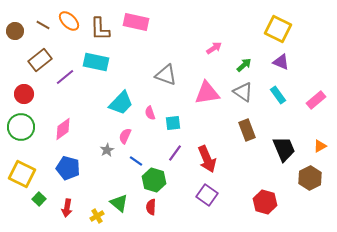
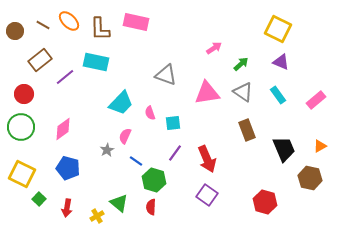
green arrow at (244, 65): moved 3 px left, 1 px up
brown hexagon at (310, 178): rotated 20 degrees counterclockwise
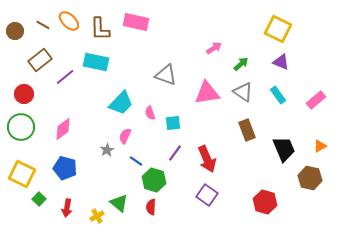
blue pentagon at (68, 168): moved 3 px left
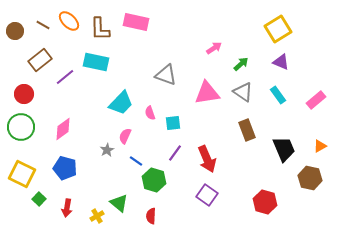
yellow square at (278, 29): rotated 32 degrees clockwise
red semicircle at (151, 207): moved 9 px down
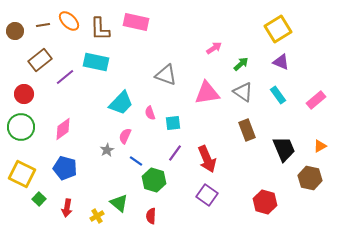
brown line at (43, 25): rotated 40 degrees counterclockwise
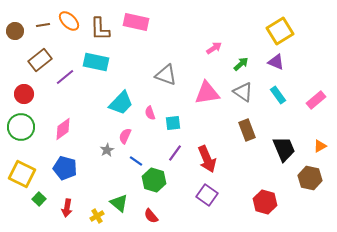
yellow square at (278, 29): moved 2 px right, 2 px down
purple triangle at (281, 62): moved 5 px left
red semicircle at (151, 216): rotated 42 degrees counterclockwise
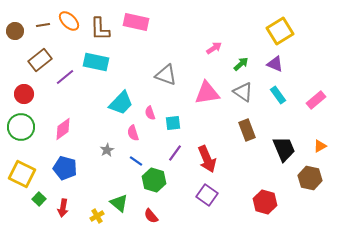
purple triangle at (276, 62): moved 1 px left, 2 px down
pink semicircle at (125, 136): moved 8 px right, 3 px up; rotated 42 degrees counterclockwise
red arrow at (67, 208): moved 4 px left
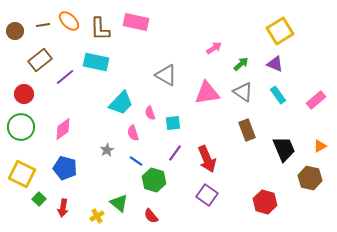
gray triangle at (166, 75): rotated 10 degrees clockwise
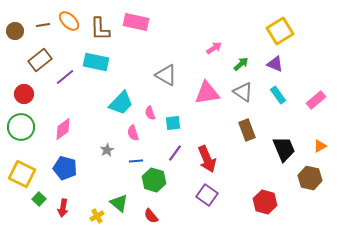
blue line at (136, 161): rotated 40 degrees counterclockwise
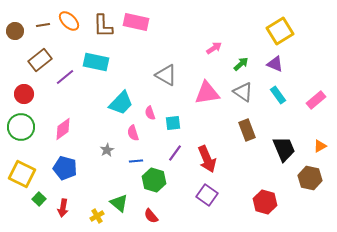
brown L-shape at (100, 29): moved 3 px right, 3 px up
